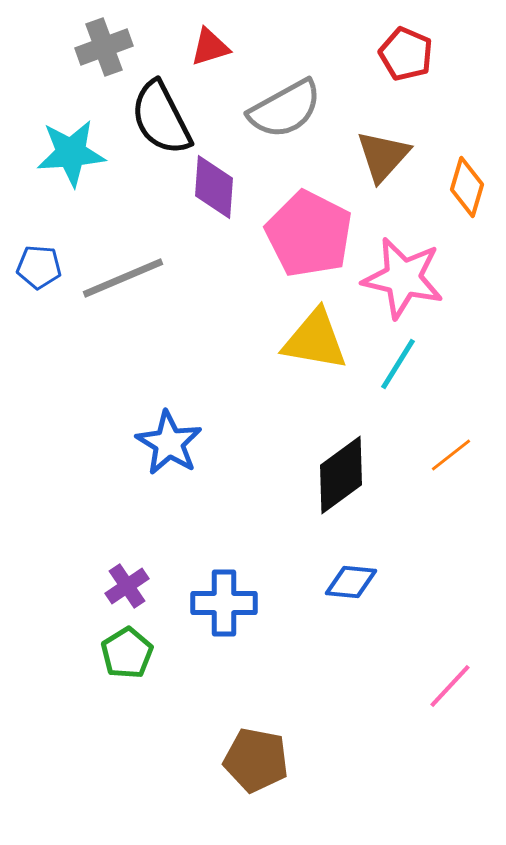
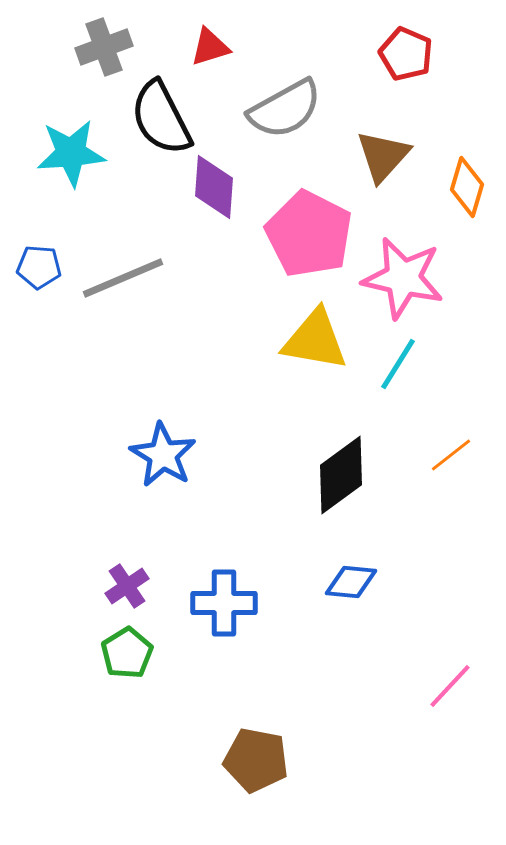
blue star: moved 6 px left, 12 px down
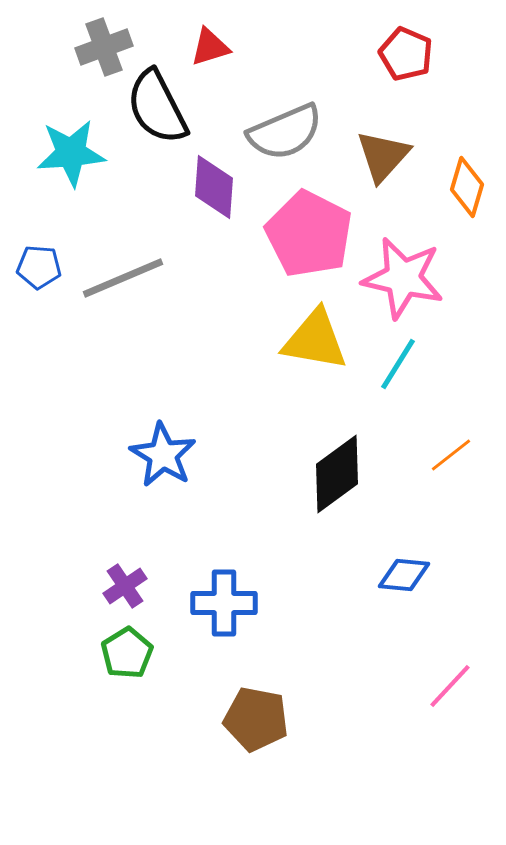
gray semicircle: moved 23 px down; rotated 6 degrees clockwise
black semicircle: moved 4 px left, 11 px up
black diamond: moved 4 px left, 1 px up
blue diamond: moved 53 px right, 7 px up
purple cross: moved 2 px left
brown pentagon: moved 41 px up
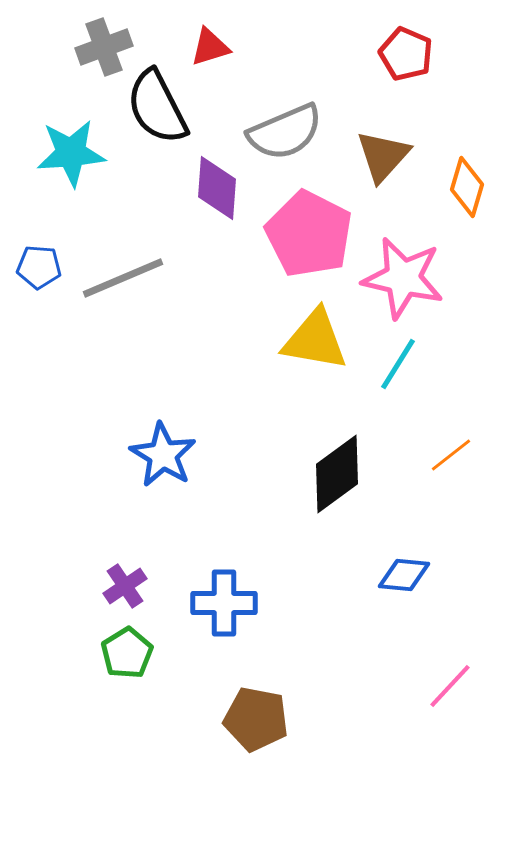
purple diamond: moved 3 px right, 1 px down
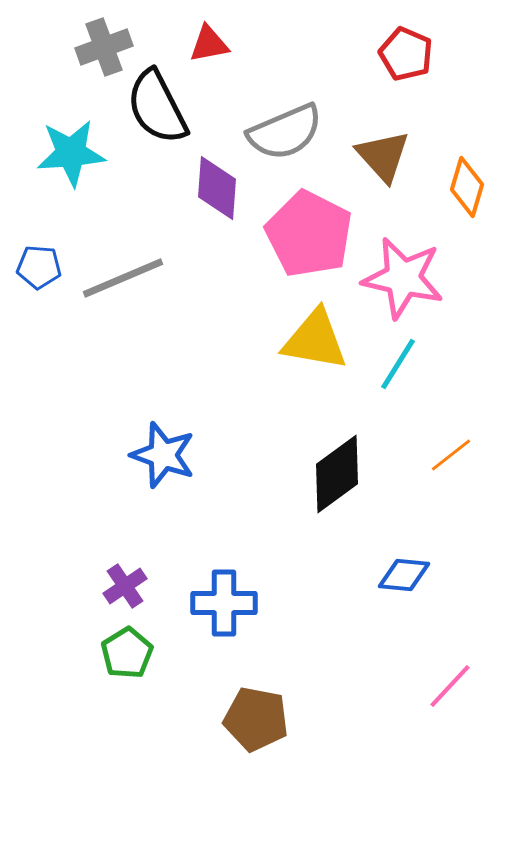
red triangle: moved 1 px left, 3 px up; rotated 6 degrees clockwise
brown triangle: rotated 24 degrees counterclockwise
blue star: rotated 12 degrees counterclockwise
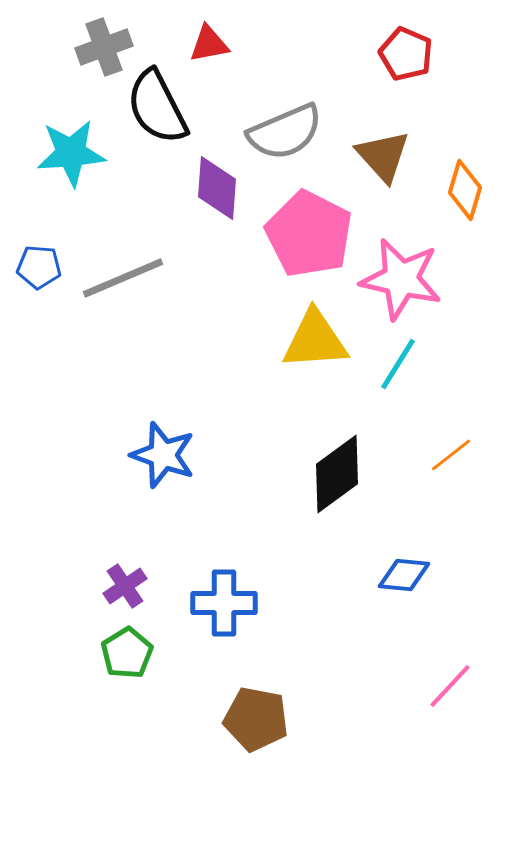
orange diamond: moved 2 px left, 3 px down
pink star: moved 2 px left, 1 px down
yellow triangle: rotated 14 degrees counterclockwise
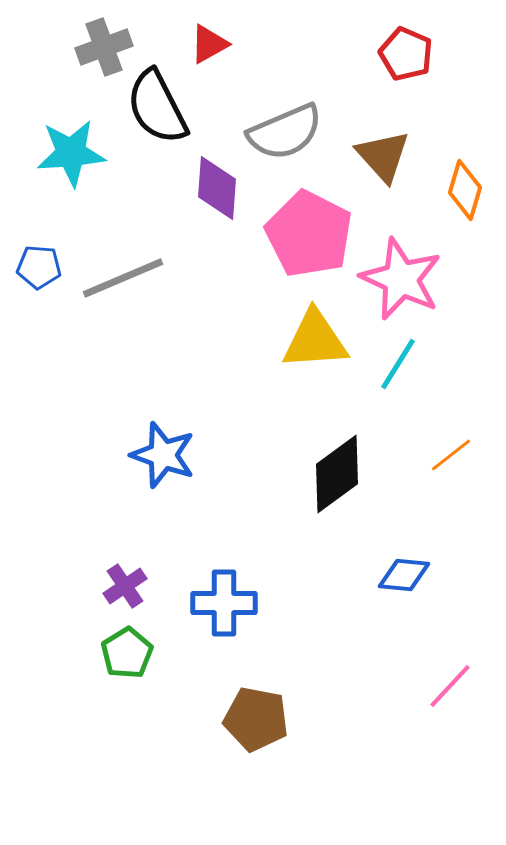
red triangle: rotated 18 degrees counterclockwise
pink star: rotated 12 degrees clockwise
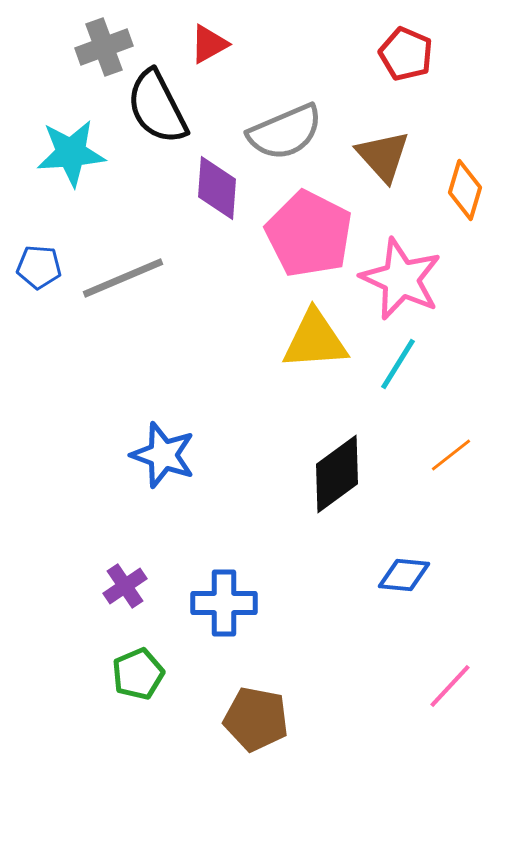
green pentagon: moved 11 px right, 21 px down; rotated 9 degrees clockwise
